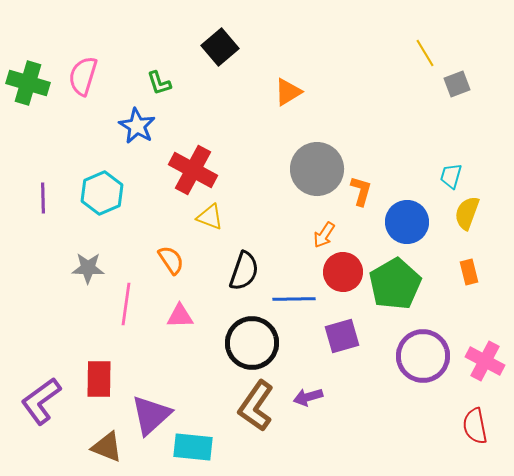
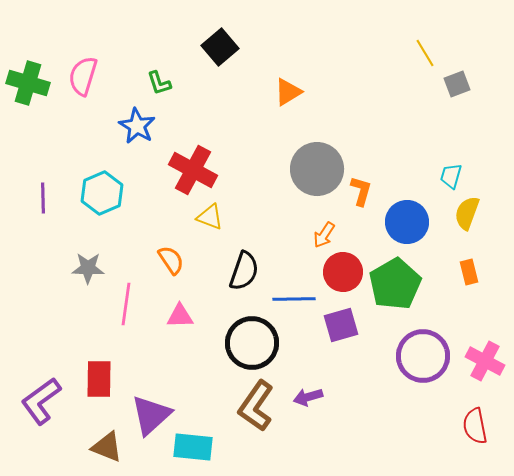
purple square: moved 1 px left, 11 px up
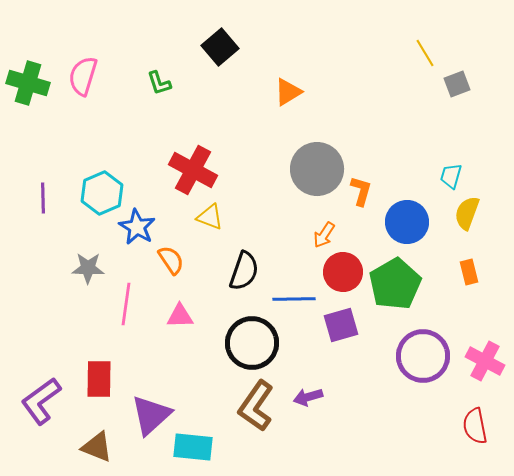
blue star: moved 101 px down
brown triangle: moved 10 px left
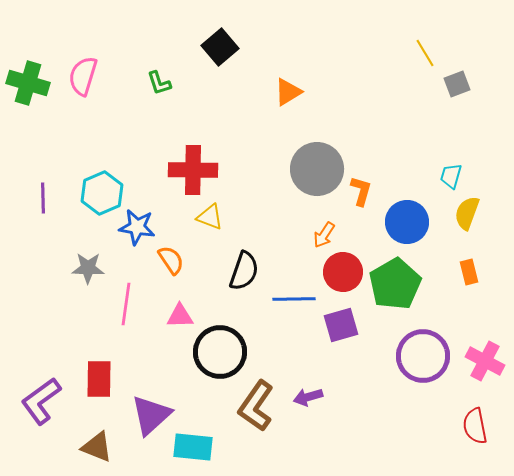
red cross: rotated 27 degrees counterclockwise
blue star: rotated 21 degrees counterclockwise
black circle: moved 32 px left, 9 px down
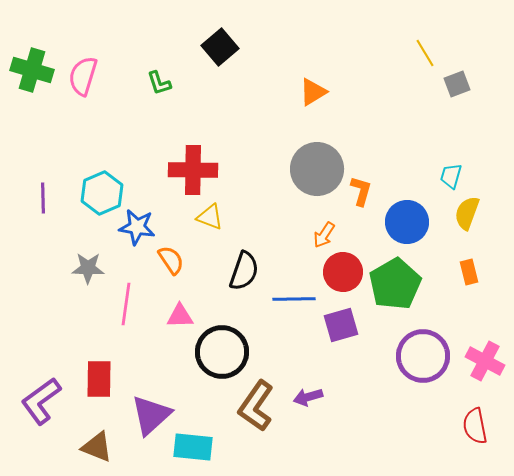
green cross: moved 4 px right, 13 px up
orange triangle: moved 25 px right
black circle: moved 2 px right
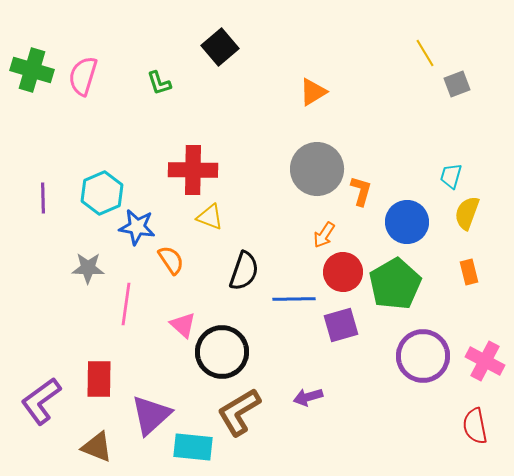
pink triangle: moved 3 px right, 9 px down; rotated 44 degrees clockwise
brown L-shape: moved 17 px left, 6 px down; rotated 24 degrees clockwise
